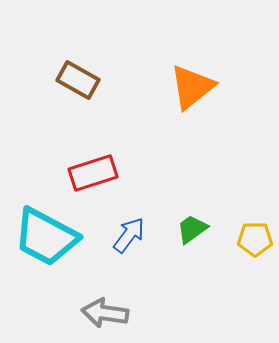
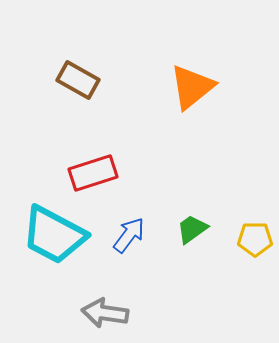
cyan trapezoid: moved 8 px right, 2 px up
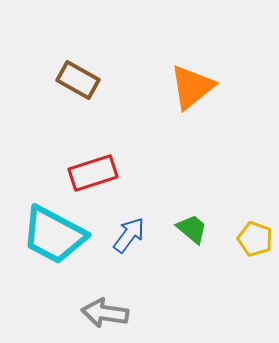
green trapezoid: rotated 76 degrees clockwise
yellow pentagon: rotated 20 degrees clockwise
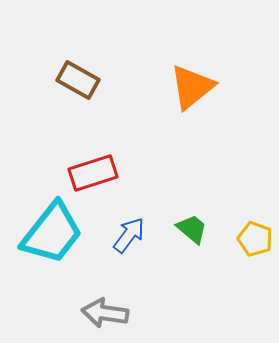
cyan trapezoid: moved 2 px left, 2 px up; rotated 80 degrees counterclockwise
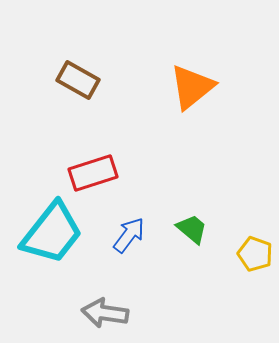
yellow pentagon: moved 15 px down
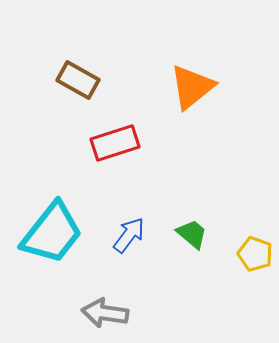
red rectangle: moved 22 px right, 30 px up
green trapezoid: moved 5 px down
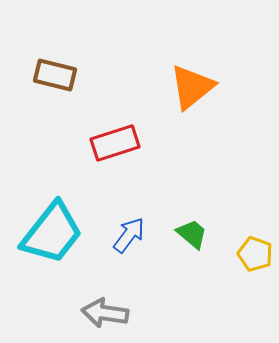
brown rectangle: moved 23 px left, 5 px up; rotated 15 degrees counterclockwise
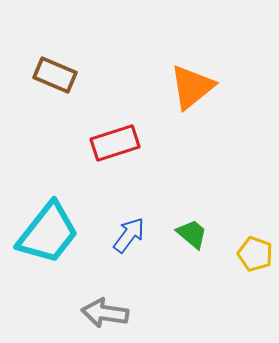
brown rectangle: rotated 9 degrees clockwise
cyan trapezoid: moved 4 px left
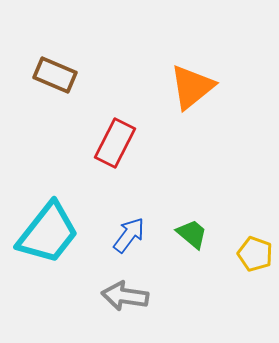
red rectangle: rotated 45 degrees counterclockwise
gray arrow: moved 20 px right, 17 px up
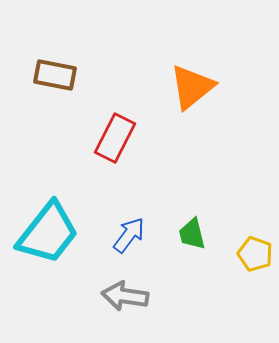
brown rectangle: rotated 12 degrees counterclockwise
red rectangle: moved 5 px up
green trapezoid: rotated 144 degrees counterclockwise
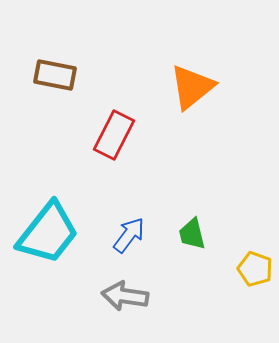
red rectangle: moved 1 px left, 3 px up
yellow pentagon: moved 15 px down
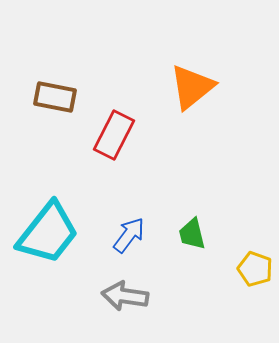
brown rectangle: moved 22 px down
